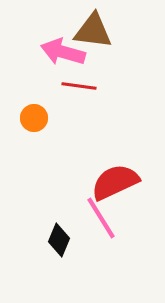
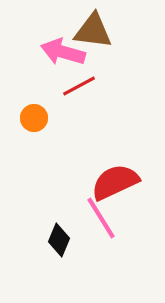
red line: rotated 36 degrees counterclockwise
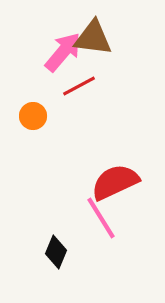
brown triangle: moved 7 px down
pink arrow: rotated 114 degrees clockwise
orange circle: moved 1 px left, 2 px up
black diamond: moved 3 px left, 12 px down
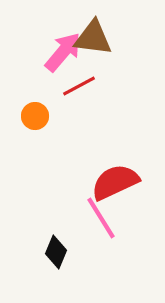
orange circle: moved 2 px right
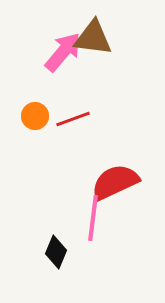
red line: moved 6 px left, 33 px down; rotated 8 degrees clockwise
pink line: moved 8 px left; rotated 39 degrees clockwise
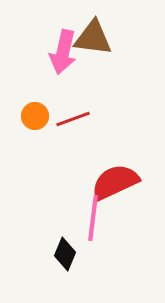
pink arrow: rotated 153 degrees clockwise
black diamond: moved 9 px right, 2 px down
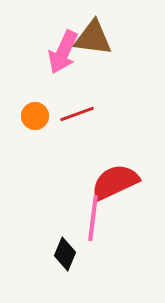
pink arrow: rotated 12 degrees clockwise
red line: moved 4 px right, 5 px up
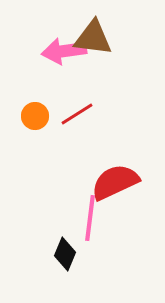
pink arrow: moved 1 px right, 1 px up; rotated 57 degrees clockwise
red line: rotated 12 degrees counterclockwise
pink line: moved 3 px left
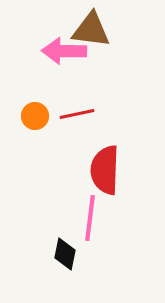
brown triangle: moved 2 px left, 8 px up
pink arrow: rotated 9 degrees clockwise
red line: rotated 20 degrees clockwise
red semicircle: moved 10 px left, 12 px up; rotated 63 degrees counterclockwise
black diamond: rotated 12 degrees counterclockwise
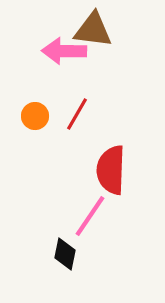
brown triangle: moved 2 px right
red line: rotated 48 degrees counterclockwise
red semicircle: moved 6 px right
pink line: moved 2 px up; rotated 27 degrees clockwise
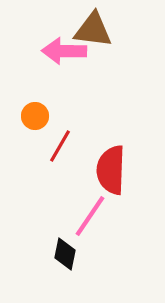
red line: moved 17 px left, 32 px down
